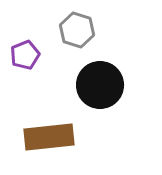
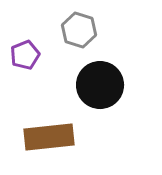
gray hexagon: moved 2 px right
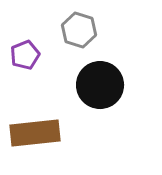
brown rectangle: moved 14 px left, 4 px up
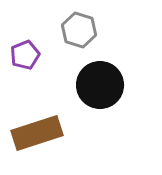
brown rectangle: moved 2 px right; rotated 12 degrees counterclockwise
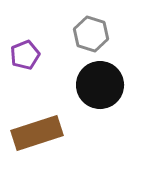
gray hexagon: moved 12 px right, 4 px down
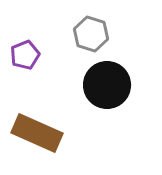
black circle: moved 7 px right
brown rectangle: rotated 42 degrees clockwise
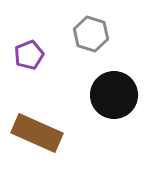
purple pentagon: moved 4 px right
black circle: moved 7 px right, 10 px down
